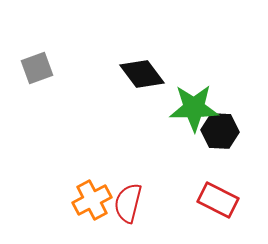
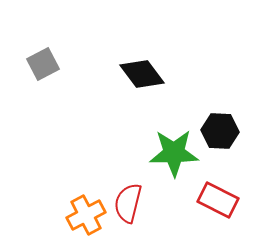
gray square: moved 6 px right, 4 px up; rotated 8 degrees counterclockwise
green star: moved 20 px left, 45 px down
orange cross: moved 6 px left, 15 px down
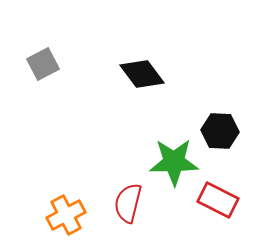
green star: moved 9 px down
orange cross: moved 20 px left
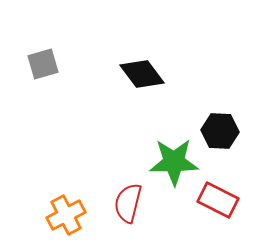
gray square: rotated 12 degrees clockwise
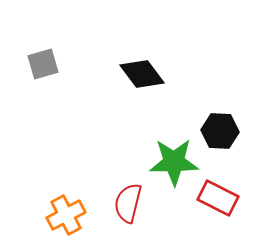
red rectangle: moved 2 px up
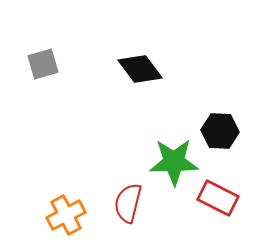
black diamond: moved 2 px left, 5 px up
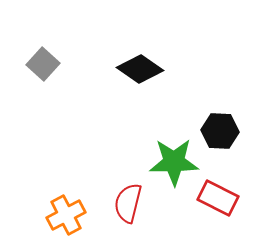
gray square: rotated 32 degrees counterclockwise
black diamond: rotated 18 degrees counterclockwise
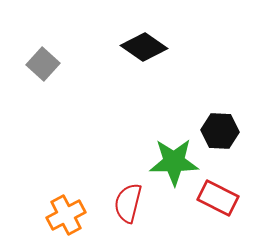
black diamond: moved 4 px right, 22 px up
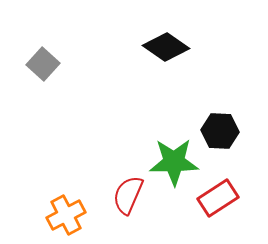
black diamond: moved 22 px right
red rectangle: rotated 60 degrees counterclockwise
red semicircle: moved 8 px up; rotated 9 degrees clockwise
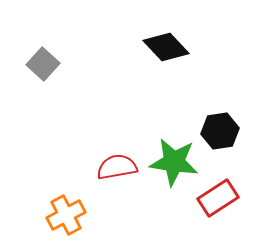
black diamond: rotated 12 degrees clockwise
black hexagon: rotated 12 degrees counterclockwise
green star: rotated 9 degrees clockwise
red semicircle: moved 11 px left, 28 px up; rotated 57 degrees clockwise
